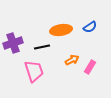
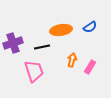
orange arrow: rotated 48 degrees counterclockwise
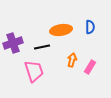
blue semicircle: rotated 56 degrees counterclockwise
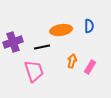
blue semicircle: moved 1 px left, 1 px up
purple cross: moved 1 px up
orange arrow: moved 1 px down
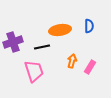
orange ellipse: moved 1 px left
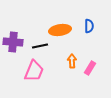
purple cross: rotated 24 degrees clockwise
black line: moved 2 px left, 1 px up
orange arrow: rotated 16 degrees counterclockwise
pink rectangle: moved 1 px down
pink trapezoid: rotated 40 degrees clockwise
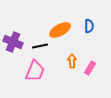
orange ellipse: rotated 20 degrees counterclockwise
purple cross: rotated 18 degrees clockwise
pink trapezoid: moved 1 px right
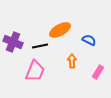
blue semicircle: moved 14 px down; rotated 64 degrees counterclockwise
pink rectangle: moved 8 px right, 4 px down
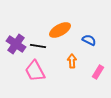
purple cross: moved 3 px right, 2 px down; rotated 12 degrees clockwise
black line: moved 2 px left; rotated 21 degrees clockwise
pink trapezoid: rotated 130 degrees clockwise
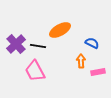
blue semicircle: moved 3 px right, 3 px down
purple cross: rotated 12 degrees clockwise
orange arrow: moved 9 px right
pink rectangle: rotated 48 degrees clockwise
